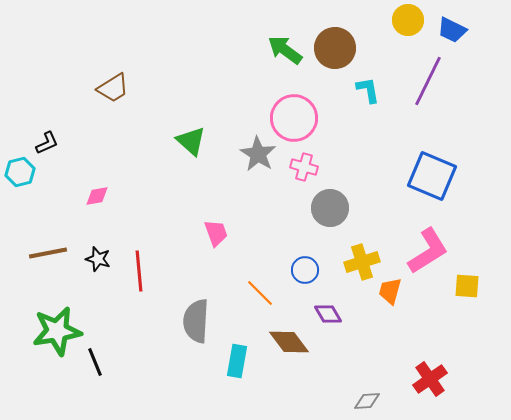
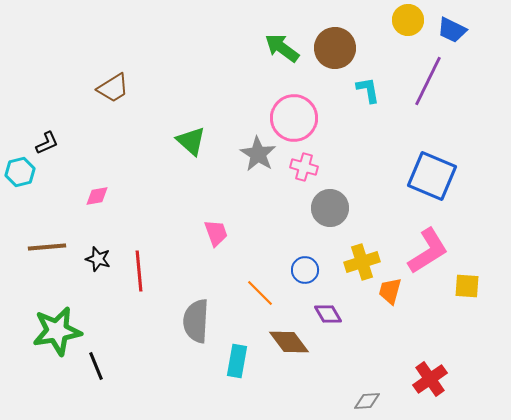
green arrow: moved 3 px left, 2 px up
brown line: moved 1 px left, 6 px up; rotated 6 degrees clockwise
black line: moved 1 px right, 4 px down
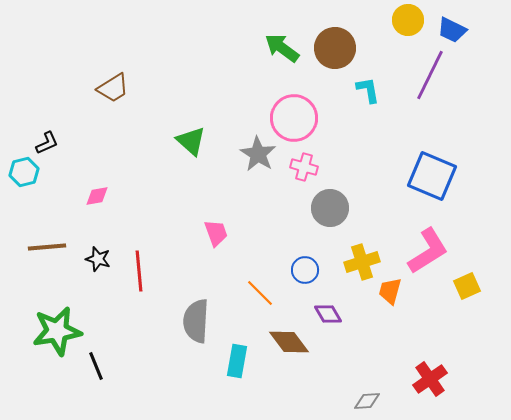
purple line: moved 2 px right, 6 px up
cyan hexagon: moved 4 px right
yellow square: rotated 28 degrees counterclockwise
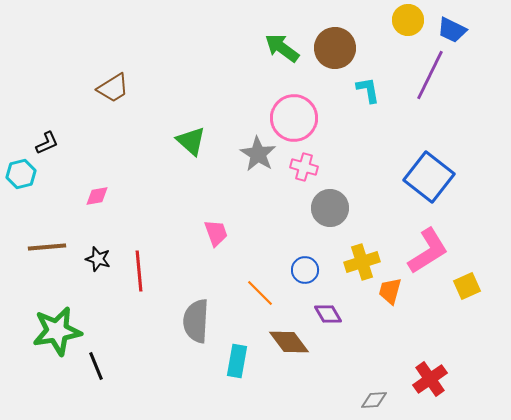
cyan hexagon: moved 3 px left, 2 px down
blue square: moved 3 px left, 1 px down; rotated 15 degrees clockwise
gray diamond: moved 7 px right, 1 px up
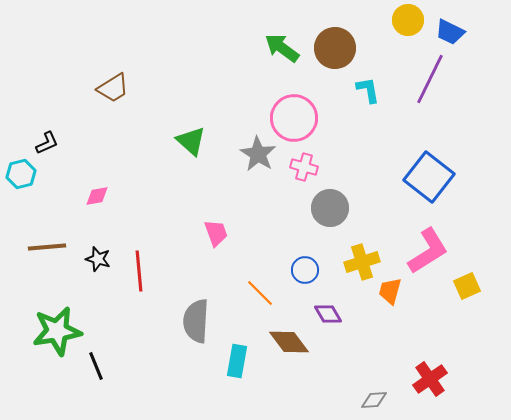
blue trapezoid: moved 2 px left, 2 px down
purple line: moved 4 px down
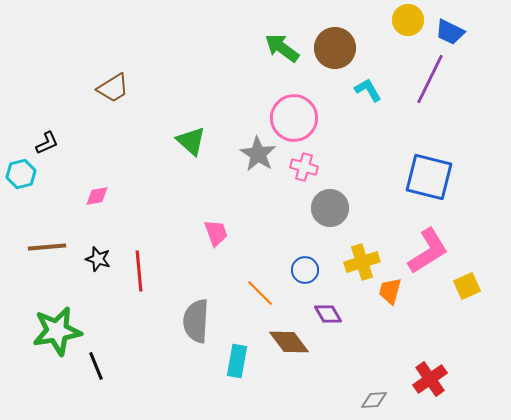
cyan L-shape: rotated 20 degrees counterclockwise
blue square: rotated 24 degrees counterclockwise
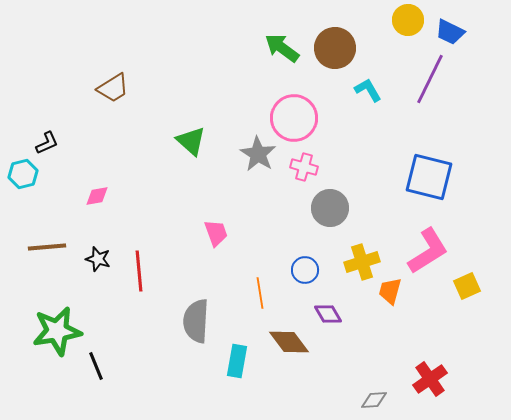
cyan hexagon: moved 2 px right
orange line: rotated 36 degrees clockwise
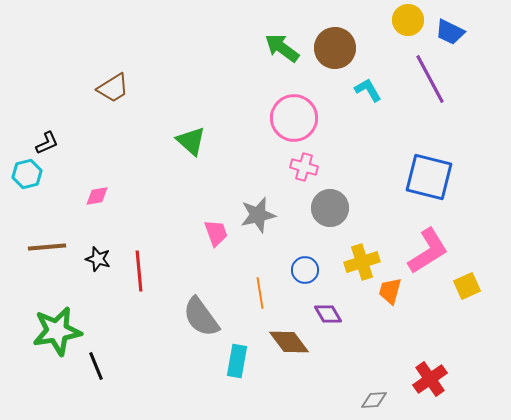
purple line: rotated 54 degrees counterclockwise
gray star: moved 61 px down; rotated 27 degrees clockwise
cyan hexagon: moved 4 px right
gray semicircle: moved 5 px right, 4 px up; rotated 39 degrees counterclockwise
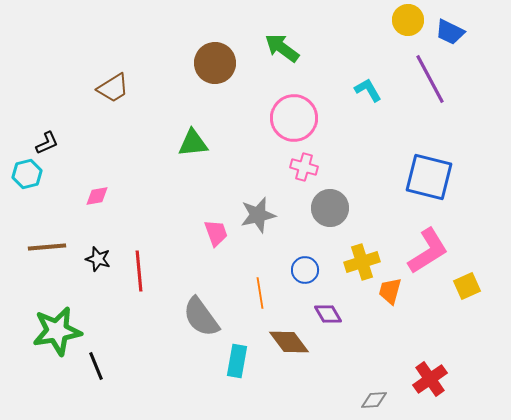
brown circle: moved 120 px left, 15 px down
green triangle: moved 2 px right, 2 px down; rotated 48 degrees counterclockwise
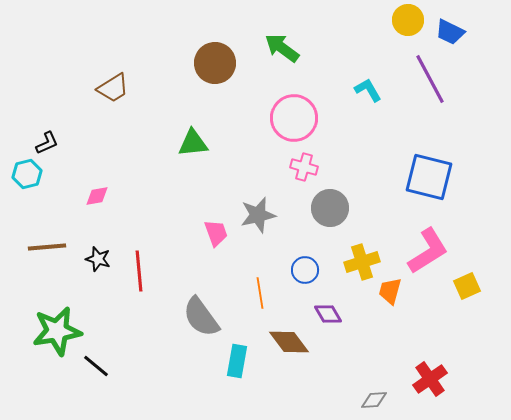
black line: rotated 28 degrees counterclockwise
